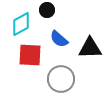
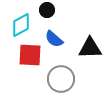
cyan diamond: moved 1 px down
blue semicircle: moved 5 px left
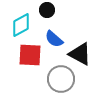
black triangle: moved 10 px left, 6 px down; rotated 30 degrees clockwise
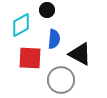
blue semicircle: rotated 126 degrees counterclockwise
red square: moved 3 px down
gray circle: moved 1 px down
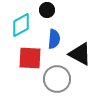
gray circle: moved 4 px left, 1 px up
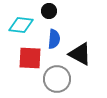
black circle: moved 2 px right, 1 px down
cyan diamond: rotated 35 degrees clockwise
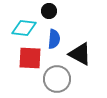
cyan diamond: moved 3 px right, 3 px down
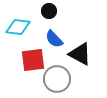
cyan diamond: moved 6 px left, 1 px up
blue semicircle: rotated 132 degrees clockwise
red square: moved 3 px right, 2 px down; rotated 10 degrees counterclockwise
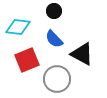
black circle: moved 5 px right
black triangle: moved 2 px right
red square: moved 6 px left; rotated 15 degrees counterclockwise
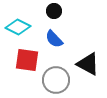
cyan diamond: rotated 20 degrees clockwise
black triangle: moved 6 px right, 10 px down
red square: rotated 30 degrees clockwise
gray circle: moved 1 px left, 1 px down
